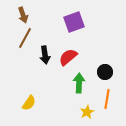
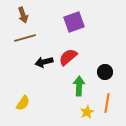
brown line: rotated 45 degrees clockwise
black arrow: moved 1 px left, 7 px down; rotated 84 degrees clockwise
green arrow: moved 3 px down
orange line: moved 4 px down
yellow semicircle: moved 6 px left
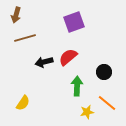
brown arrow: moved 7 px left; rotated 35 degrees clockwise
black circle: moved 1 px left
green arrow: moved 2 px left
orange line: rotated 60 degrees counterclockwise
yellow star: rotated 16 degrees clockwise
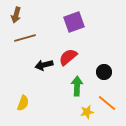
black arrow: moved 3 px down
yellow semicircle: rotated 14 degrees counterclockwise
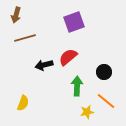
orange line: moved 1 px left, 2 px up
